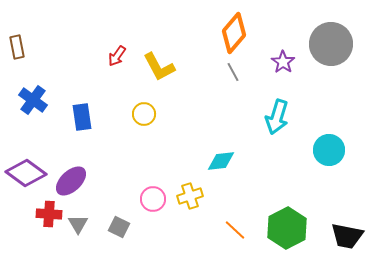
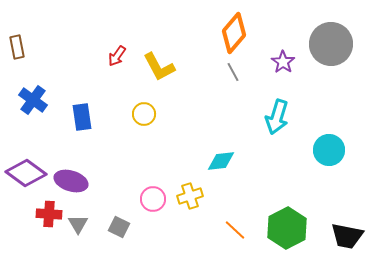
purple ellipse: rotated 60 degrees clockwise
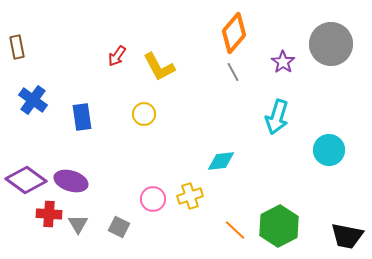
purple diamond: moved 7 px down
green hexagon: moved 8 px left, 2 px up
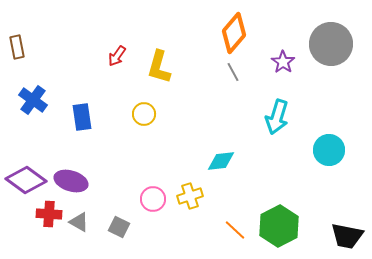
yellow L-shape: rotated 44 degrees clockwise
gray triangle: moved 1 px right, 2 px up; rotated 30 degrees counterclockwise
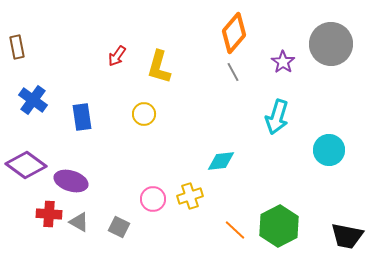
purple diamond: moved 15 px up
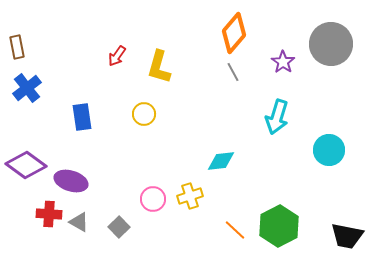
blue cross: moved 6 px left, 12 px up; rotated 16 degrees clockwise
gray square: rotated 20 degrees clockwise
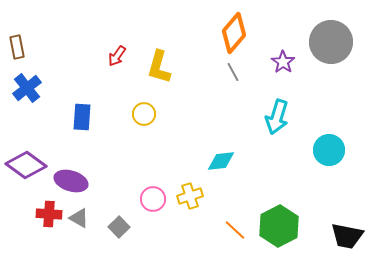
gray circle: moved 2 px up
blue rectangle: rotated 12 degrees clockwise
gray triangle: moved 4 px up
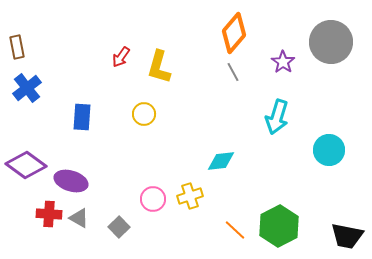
red arrow: moved 4 px right, 1 px down
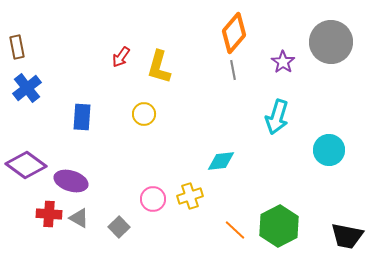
gray line: moved 2 px up; rotated 18 degrees clockwise
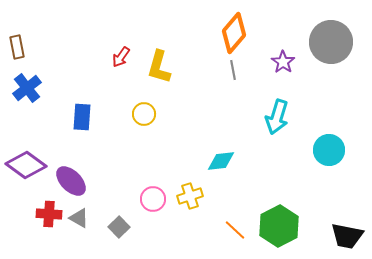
purple ellipse: rotated 28 degrees clockwise
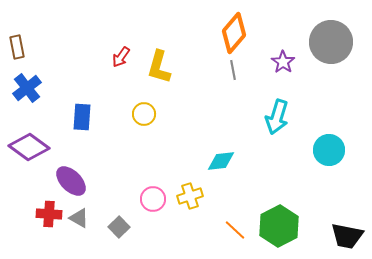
purple diamond: moved 3 px right, 18 px up
